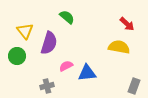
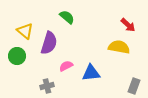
red arrow: moved 1 px right, 1 px down
yellow triangle: rotated 12 degrees counterclockwise
blue triangle: moved 4 px right
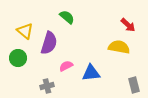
green circle: moved 1 px right, 2 px down
gray rectangle: moved 1 px up; rotated 35 degrees counterclockwise
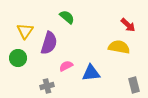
yellow triangle: rotated 24 degrees clockwise
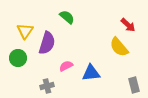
purple semicircle: moved 2 px left
yellow semicircle: rotated 140 degrees counterclockwise
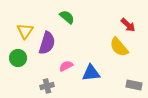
gray rectangle: rotated 63 degrees counterclockwise
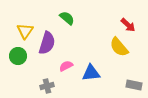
green semicircle: moved 1 px down
green circle: moved 2 px up
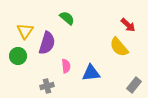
pink semicircle: rotated 112 degrees clockwise
gray rectangle: rotated 63 degrees counterclockwise
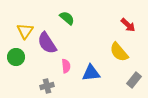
purple semicircle: rotated 130 degrees clockwise
yellow semicircle: moved 5 px down
green circle: moved 2 px left, 1 px down
gray rectangle: moved 5 px up
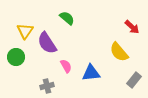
red arrow: moved 4 px right, 2 px down
pink semicircle: rotated 24 degrees counterclockwise
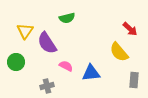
green semicircle: rotated 126 degrees clockwise
red arrow: moved 2 px left, 2 px down
green circle: moved 5 px down
pink semicircle: rotated 32 degrees counterclockwise
gray rectangle: rotated 35 degrees counterclockwise
